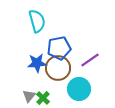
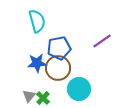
purple line: moved 12 px right, 19 px up
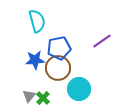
blue star: moved 2 px left, 3 px up
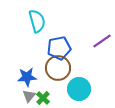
blue star: moved 8 px left, 17 px down
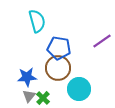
blue pentagon: rotated 20 degrees clockwise
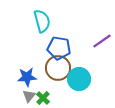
cyan semicircle: moved 5 px right
cyan circle: moved 10 px up
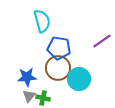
green cross: rotated 32 degrees counterclockwise
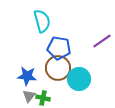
blue star: moved 1 px up; rotated 12 degrees clockwise
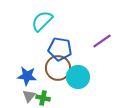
cyan semicircle: rotated 120 degrees counterclockwise
blue pentagon: moved 1 px right, 1 px down
cyan circle: moved 1 px left, 2 px up
